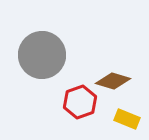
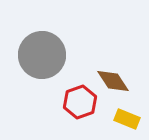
brown diamond: rotated 40 degrees clockwise
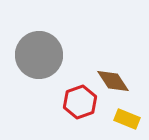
gray circle: moved 3 px left
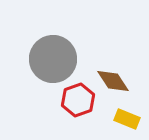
gray circle: moved 14 px right, 4 px down
red hexagon: moved 2 px left, 2 px up
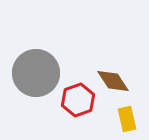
gray circle: moved 17 px left, 14 px down
yellow rectangle: rotated 55 degrees clockwise
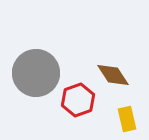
brown diamond: moved 6 px up
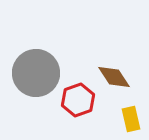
brown diamond: moved 1 px right, 2 px down
yellow rectangle: moved 4 px right
